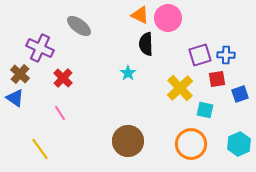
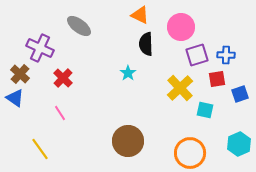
pink circle: moved 13 px right, 9 px down
purple square: moved 3 px left
orange circle: moved 1 px left, 9 px down
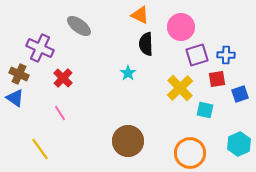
brown cross: moved 1 px left; rotated 18 degrees counterclockwise
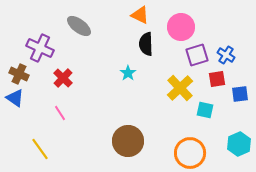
blue cross: rotated 30 degrees clockwise
blue square: rotated 12 degrees clockwise
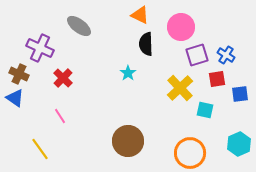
pink line: moved 3 px down
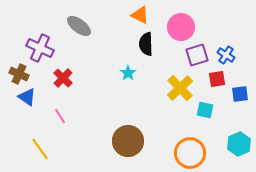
blue triangle: moved 12 px right, 1 px up
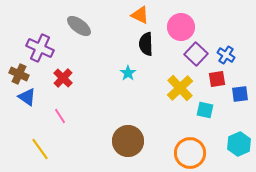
purple square: moved 1 px left, 1 px up; rotated 30 degrees counterclockwise
